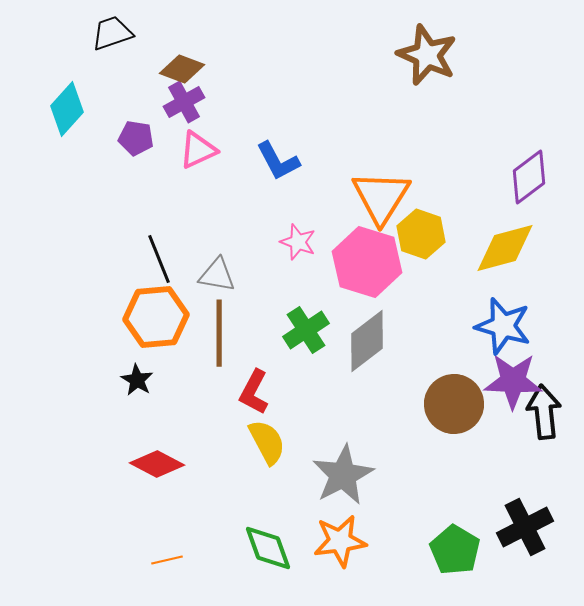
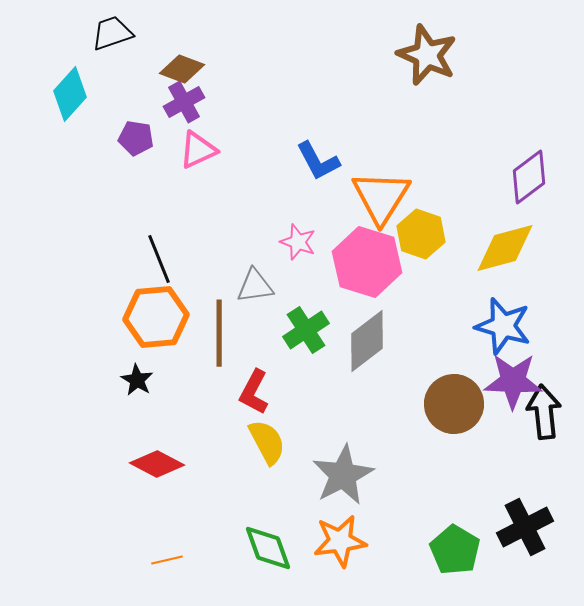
cyan diamond: moved 3 px right, 15 px up
blue L-shape: moved 40 px right
gray triangle: moved 38 px right, 11 px down; rotated 18 degrees counterclockwise
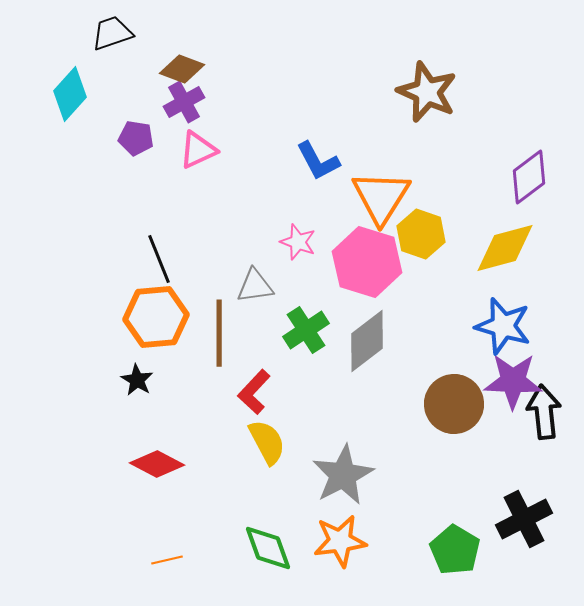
brown star: moved 37 px down
red L-shape: rotated 15 degrees clockwise
black cross: moved 1 px left, 8 px up
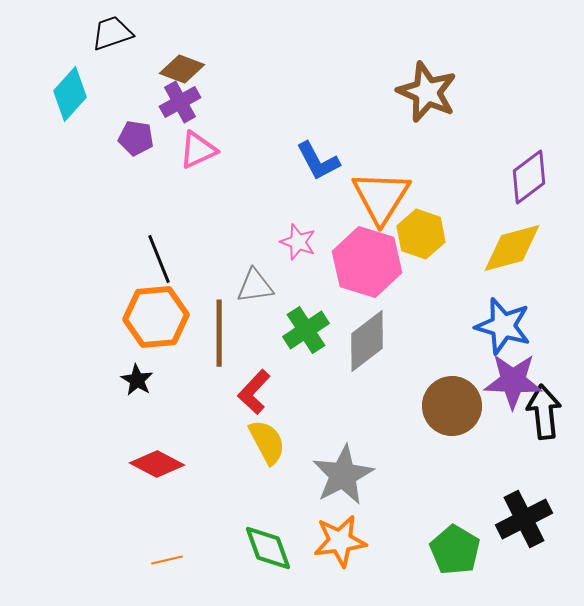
purple cross: moved 4 px left
yellow diamond: moved 7 px right
brown circle: moved 2 px left, 2 px down
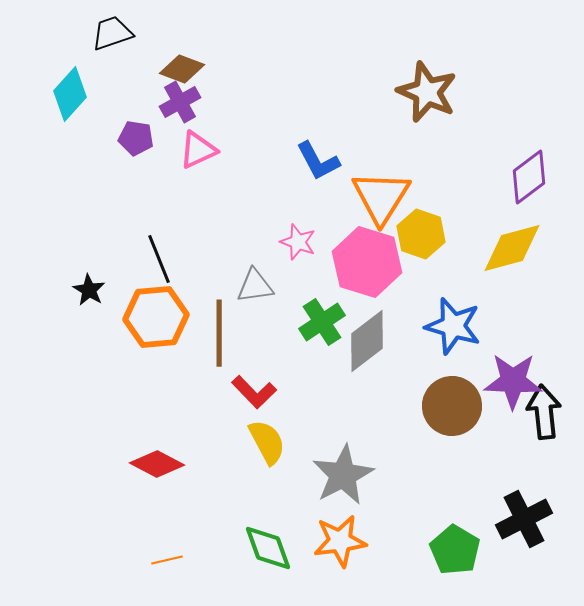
blue star: moved 50 px left
green cross: moved 16 px right, 8 px up
black star: moved 48 px left, 90 px up
red L-shape: rotated 87 degrees counterclockwise
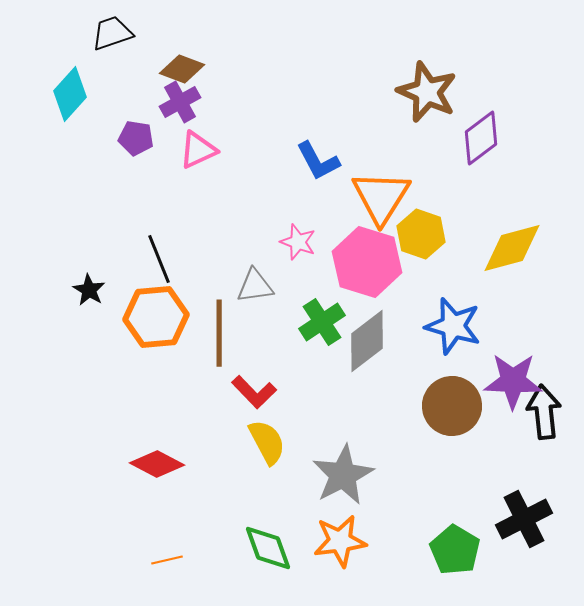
purple diamond: moved 48 px left, 39 px up
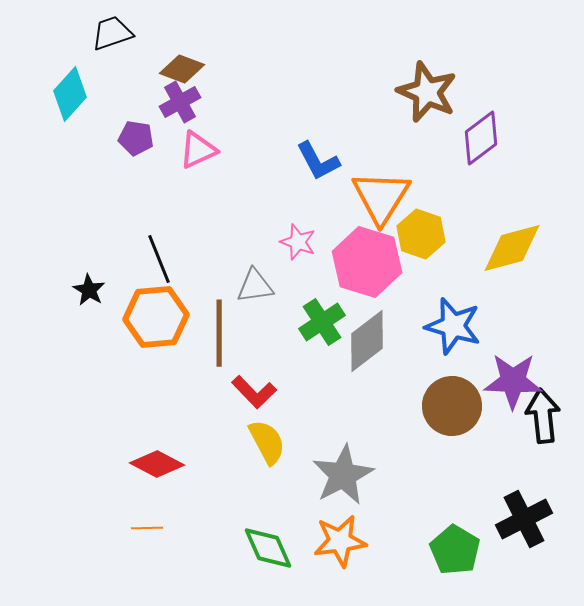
black arrow: moved 1 px left, 4 px down
green diamond: rotated 4 degrees counterclockwise
orange line: moved 20 px left, 32 px up; rotated 12 degrees clockwise
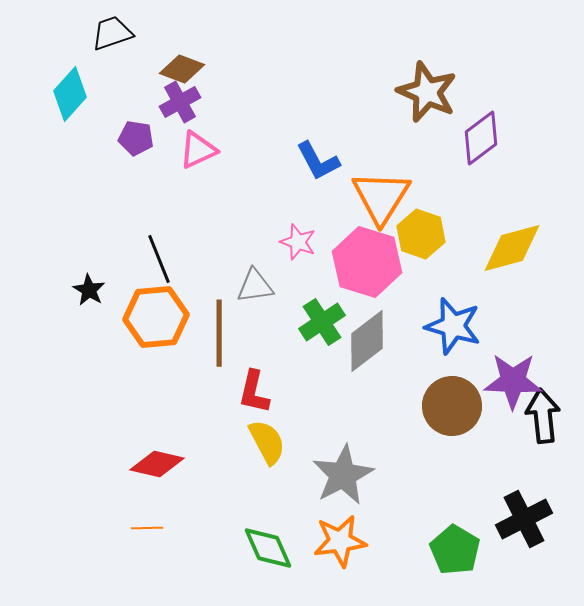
red L-shape: rotated 57 degrees clockwise
red diamond: rotated 14 degrees counterclockwise
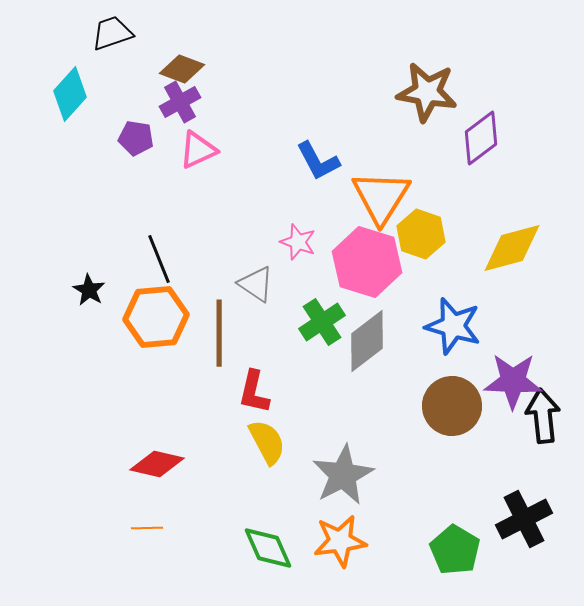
brown star: rotated 14 degrees counterclockwise
gray triangle: moved 1 px right, 2 px up; rotated 42 degrees clockwise
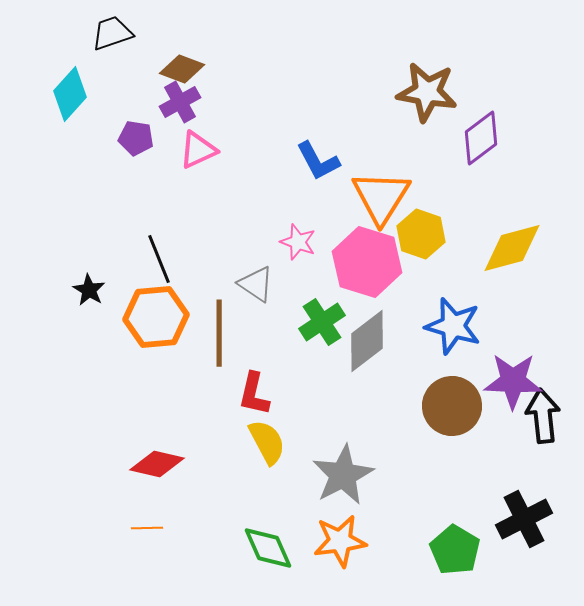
red L-shape: moved 2 px down
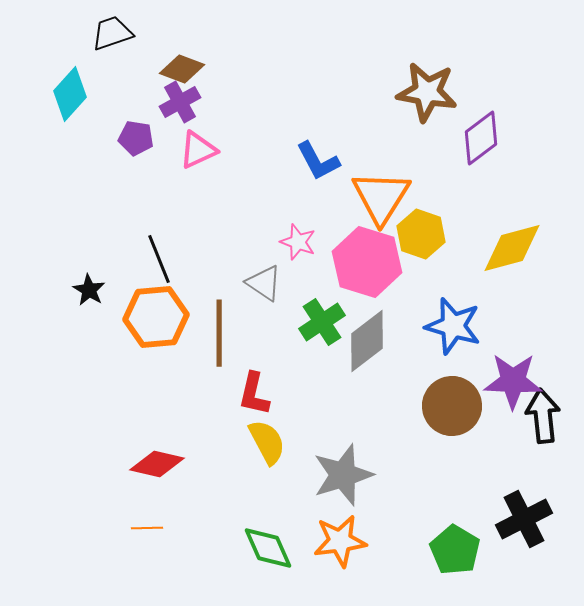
gray triangle: moved 8 px right, 1 px up
gray star: rotated 10 degrees clockwise
